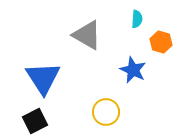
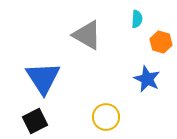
blue star: moved 14 px right, 9 px down
yellow circle: moved 5 px down
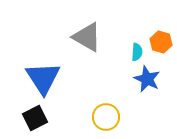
cyan semicircle: moved 33 px down
gray triangle: moved 2 px down
black square: moved 3 px up
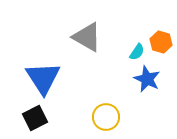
cyan semicircle: rotated 30 degrees clockwise
